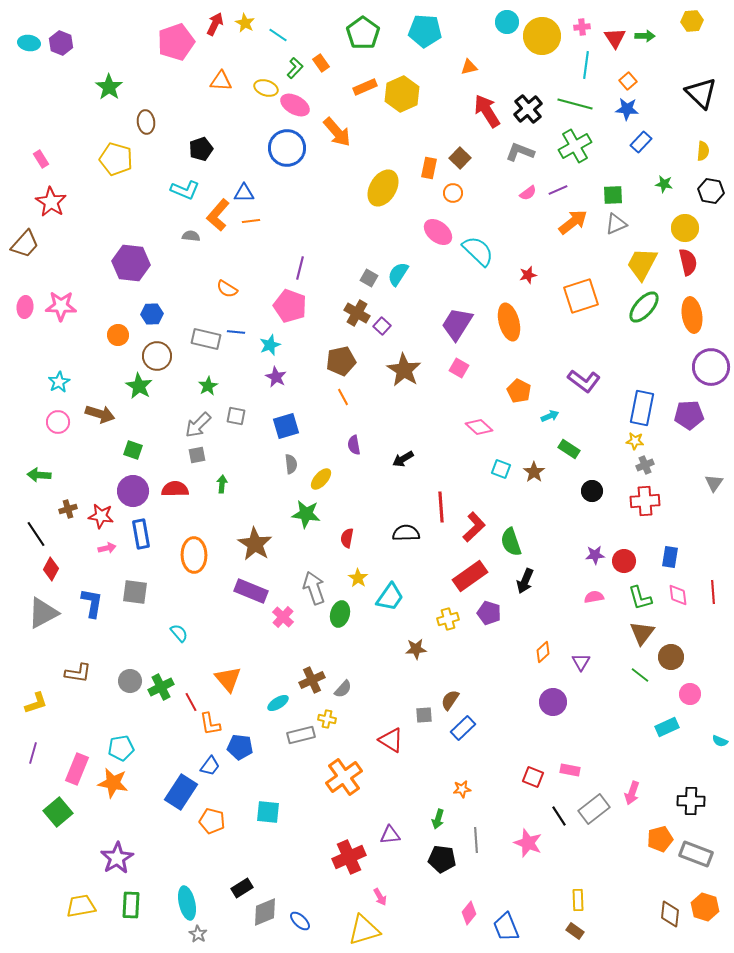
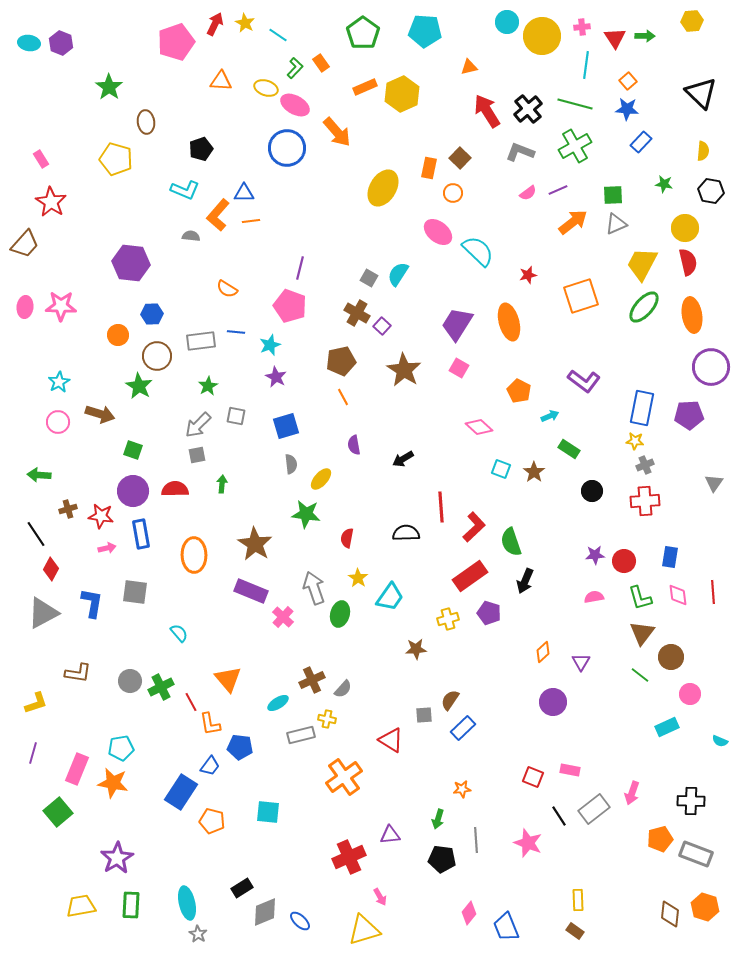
gray rectangle at (206, 339): moved 5 px left, 2 px down; rotated 20 degrees counterclockwise
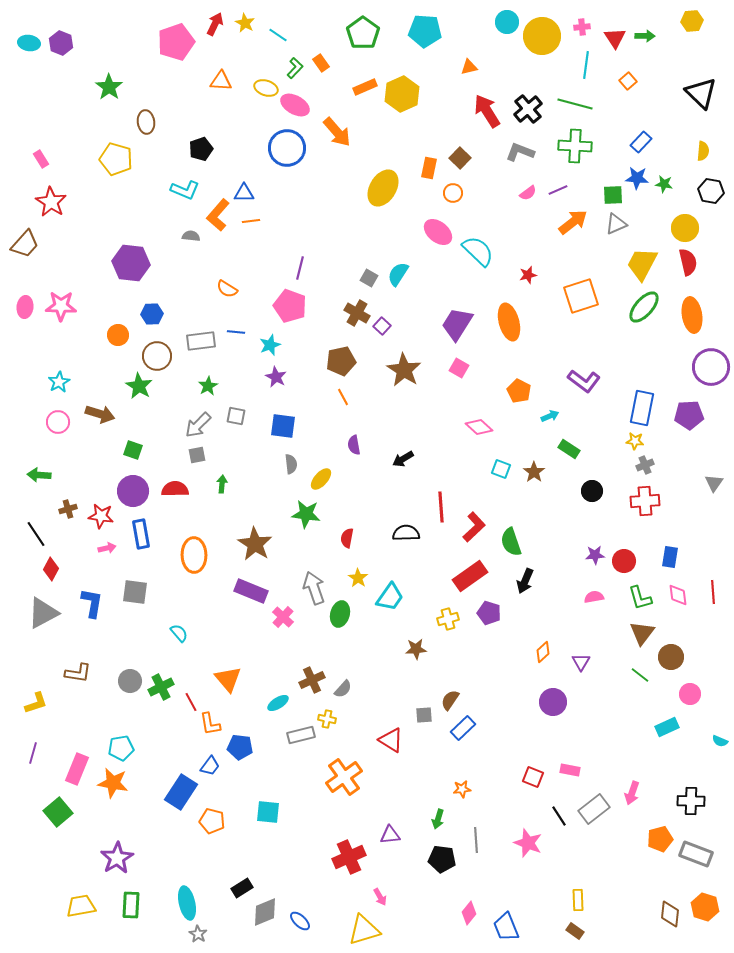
blue star at (627, 109): moved 10 px right, 69 px down
green cross at (575, 146): rotated 32 degrees clockwise
blue square at (286, 426): moved 3 px left; rotated 24 degrees clockwise
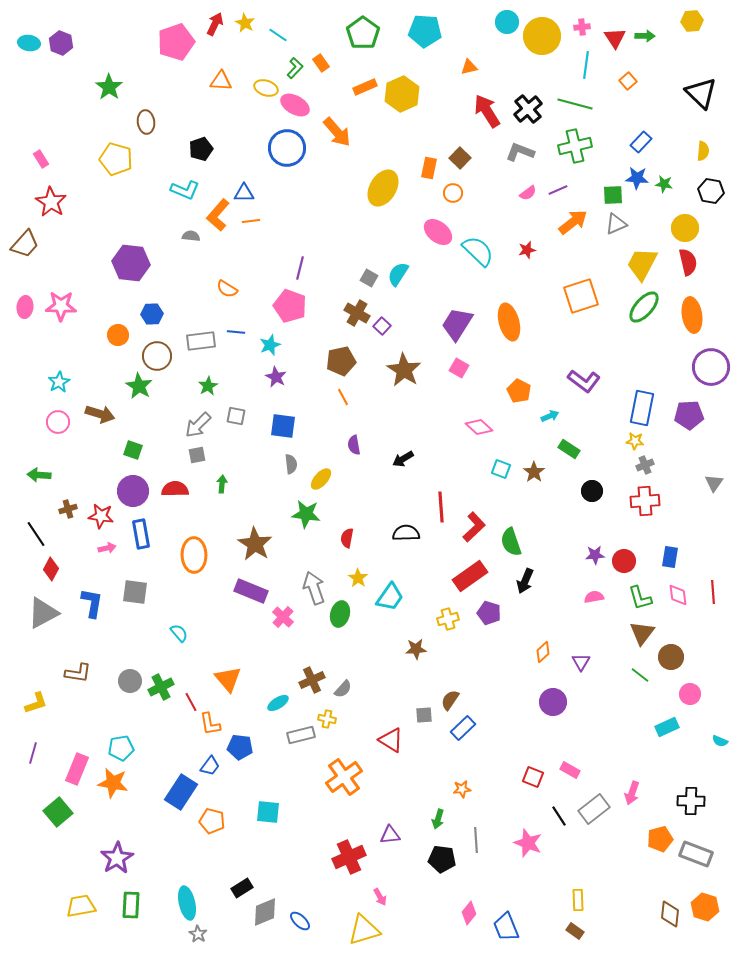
green cross at (575, 146): rotated 16 degrees counterclockwise
red star at (528, 275): moved 1 px left, 25 px up
pink rectangle at (570, 770): rotated 18 degrees clockwise
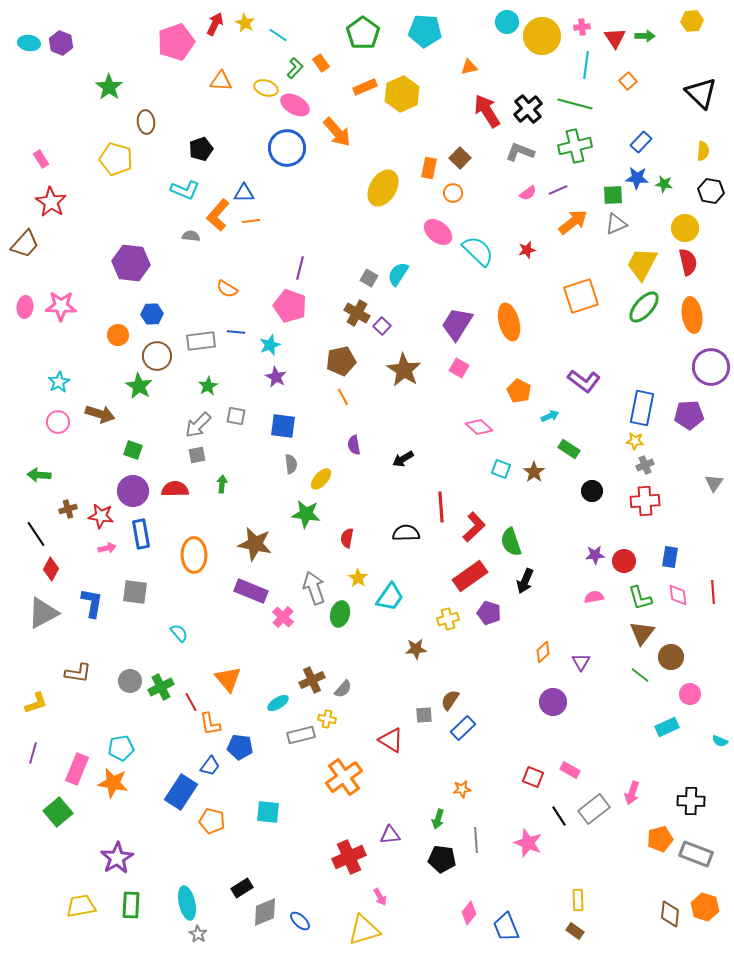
brown star at (255, 544): rotated 20 degrees counterclockwise
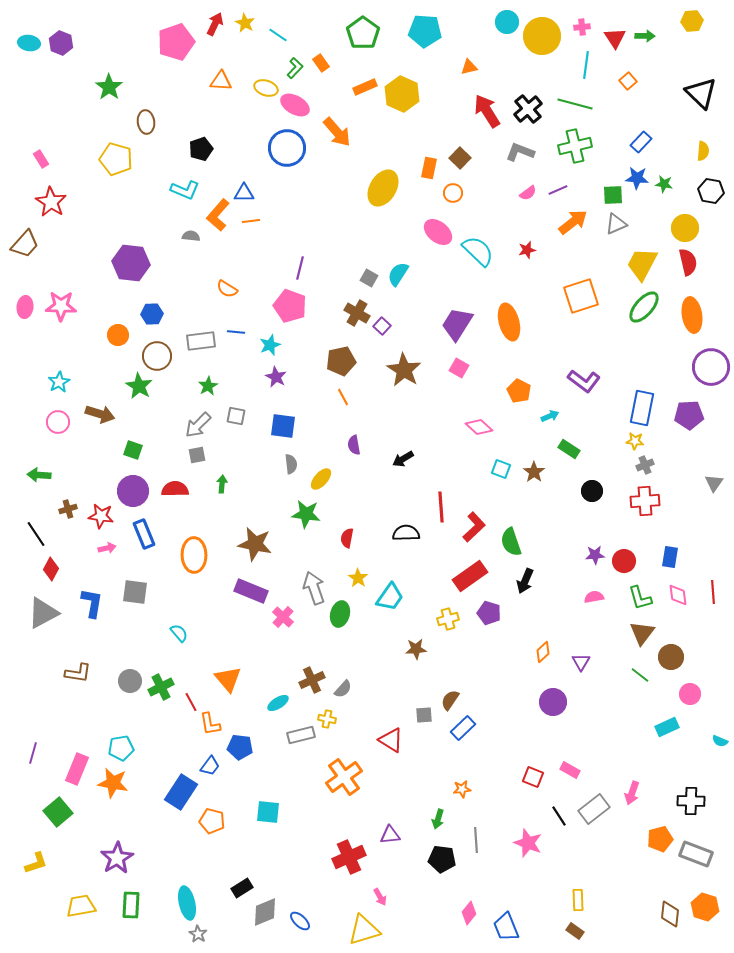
yellow hexagon at (402, 94): rotated 12 degrees counterclockwise
blue rectangle at (141, 534): moved 3 px right; rotated 12 degrees counterclockwise
yellow L-shape at (36, 703): moved 160 px down
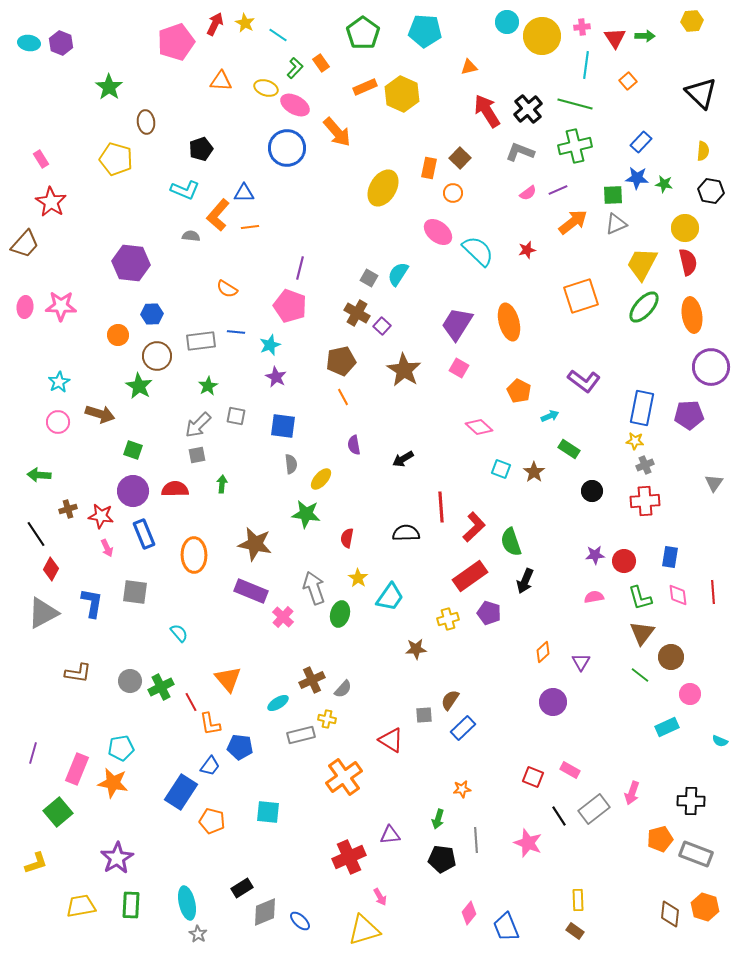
orange line at (251, 221): moved 1 px left, 6 px down
pink arrow at (107, 548): rotated 78 degrees clockwise
